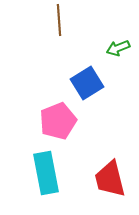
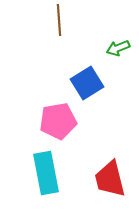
pink pentagon: rotated 12 degrees clockwise
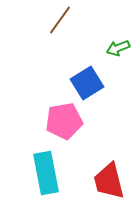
brown line: moved 1 px right; rotated 40 degrees clockwise
pink pentagon: moved 6 px right
red trapezoid: moved 1 px left, 2 px down
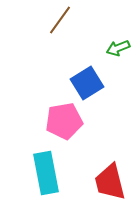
red trapezoid: moved 1 px right, 1 px down
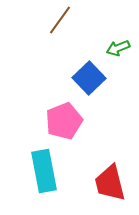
blue square: moved 2 px right, 5 px up; rotated 12 degrees counterclockwise
pink pentagon: rotated 12 degrees counterclockwise
cyan rectangle: moved 2 px left, 2 px up
red trapezoid: moved 1 px down
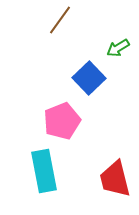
green arrow: rotated 10 degrees counterclockwise
pink pentagon: moved 2 px left
red trapezoid: moved 5 px right, 4 px up
